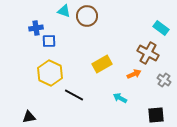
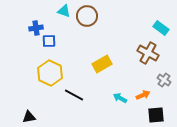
orange arrow: moved 9 px right, 21 px down
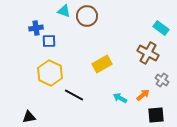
gray cross: moved 2 px left
orange arrow: rotated 16 degrees counterclockwise
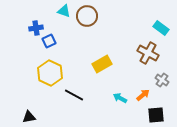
blue square: rotated 24 degrees counterclockwise
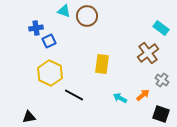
brown cross: rotated 25 degrees clockwise
yellow rectangle: rotated 54 degrees counterclockwise
black square: moved 5 px right, 1 px up; rotated 24 degrees clockwise
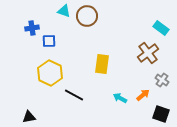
blue cross: moved 4 px left
blue square: rotated 24 degrees clockwise
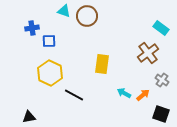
cyan arrow: moved 4 px right, 5 px up
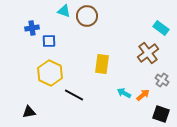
black triangle: moved 5 px up
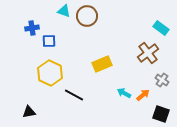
yellow rectangle: rotated 60 degrees clockwise
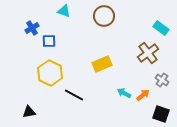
brown circle: moved 17 px right
blue cross: rotated 24 degrees counterclockwise
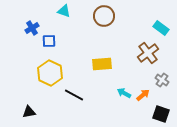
yellow rectangle: rotated 18 degrees clockwise
